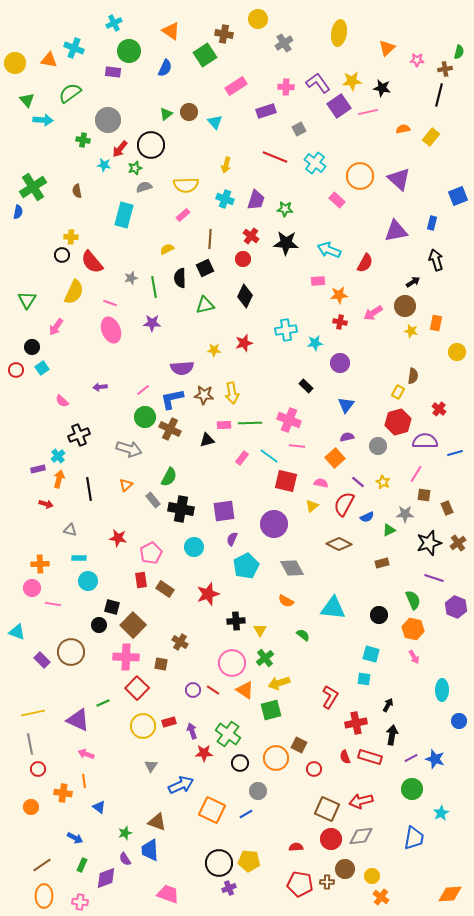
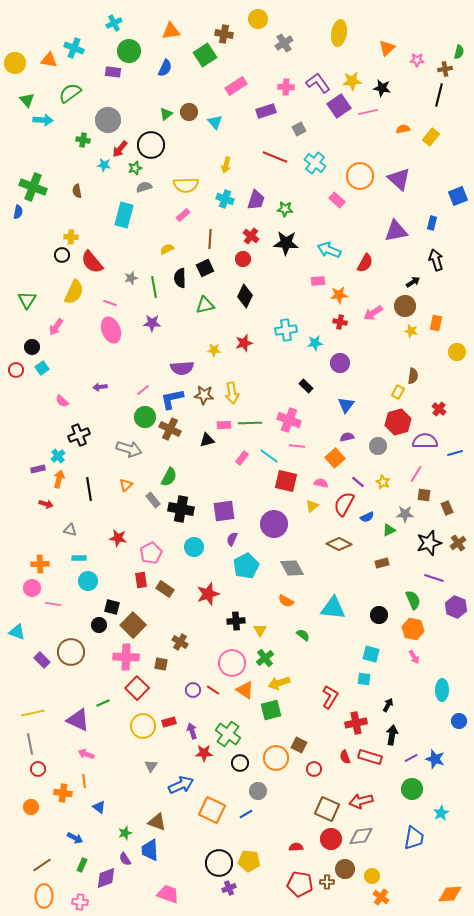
orange triangle at (171, 31): rotated 42 degrees counterclockwise
green cross at (33, 187): rotated 36 degrees counterclockwise
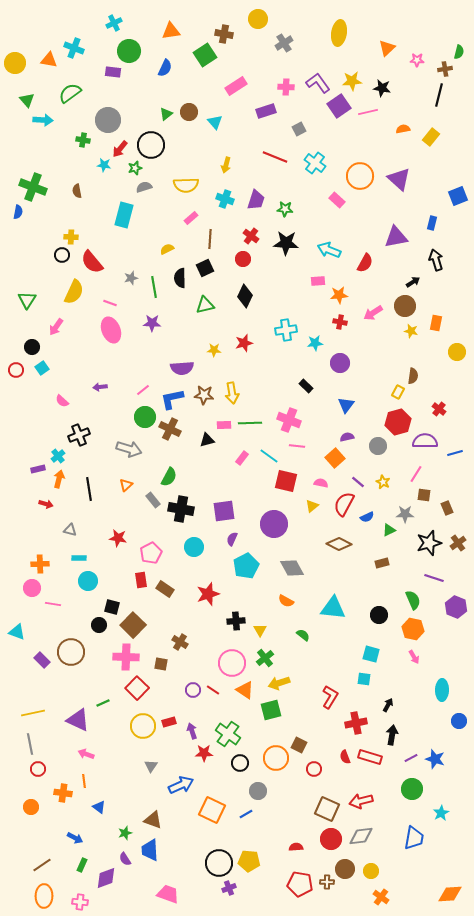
pink rectangle at (183, 215): moved 8 px right, 3 px down
purple triangle at (396, 231): moved 6 px down
brown triangle at (157, 822): moved 4 px left, 2 px up
yellow circle at (372, 876): moved 1 px left, 5 px up
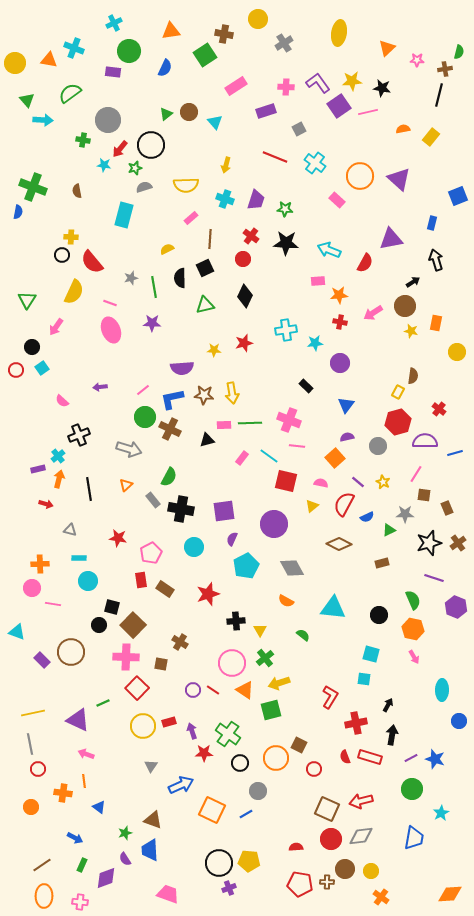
purple triangle at (396, 237): moved 5 px left, 2 px down
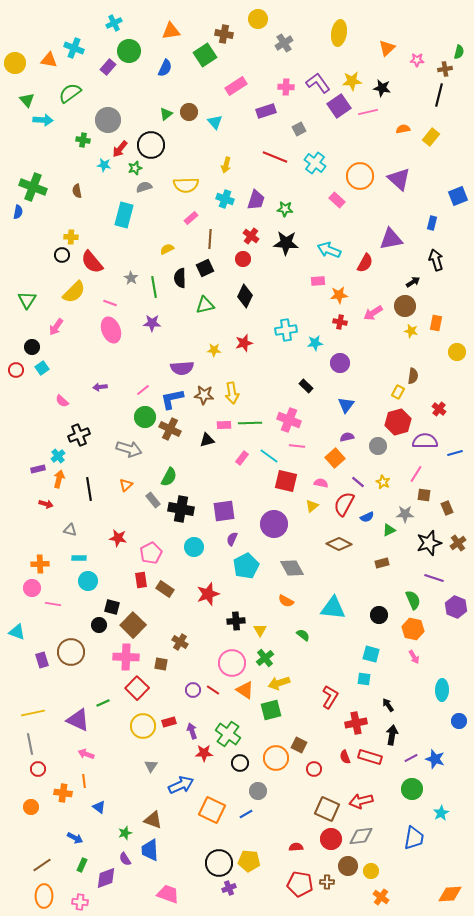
purple rectangle at (113, 72): moved 5 px left, 5 px up; rotated 56 degrees counterclockwise
gray star at (131, 278): rotated 24 degrees counterclockwise
yellow semicircle at (74, 292): rotated 20 degrees clockwise
purple rectangle at (42, 660): rotated 28 degrees clockwise
black arrow at (388, 705): rotated 64 degrees counterclockwise
brown circle at (345, 869): moved 3 px right, 3 px up
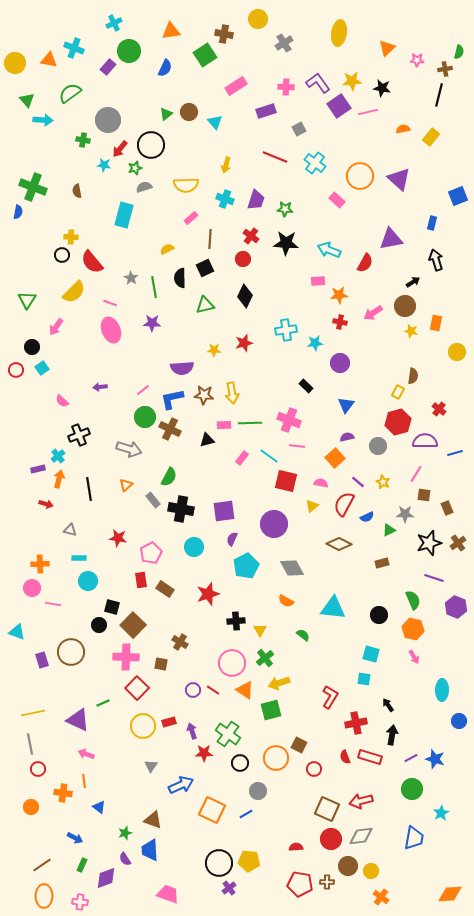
purple cross at (229, 888): rotated 16 degrees counterclockwise
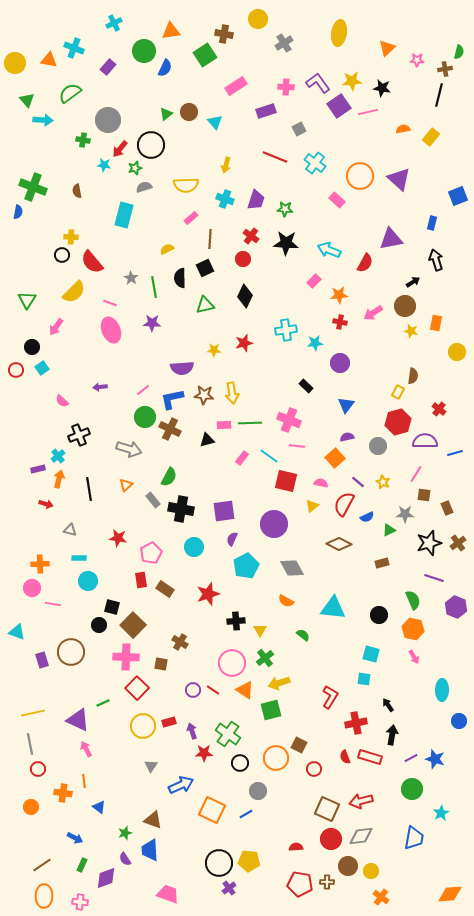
green circle at (129, 51): moved 15 px right
pink rectangle at (318, 281): moved 4 px left; rotated 40 degrees counterclockwise
pink arrow at (86, 754): moved 5 px up; rotated 42 degrees clockwise
